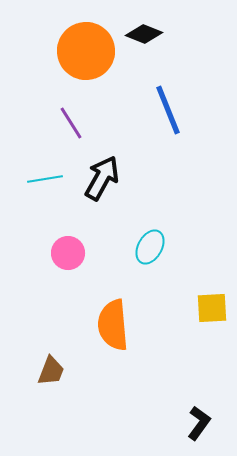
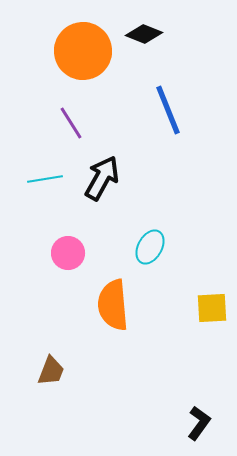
orange circle: moved 3 px left
orange semicircle: moved 20 px up
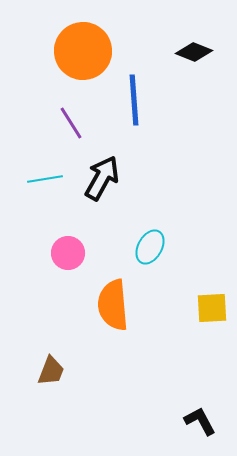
black diamond: moved 50 px right, 18 px down
blue line: moved 34 px left, 10 px up; rotated 18 degrees clockwise
black L-shape: moved 1 px right, 2 px up; rotated 64 degrees counterclockwise
